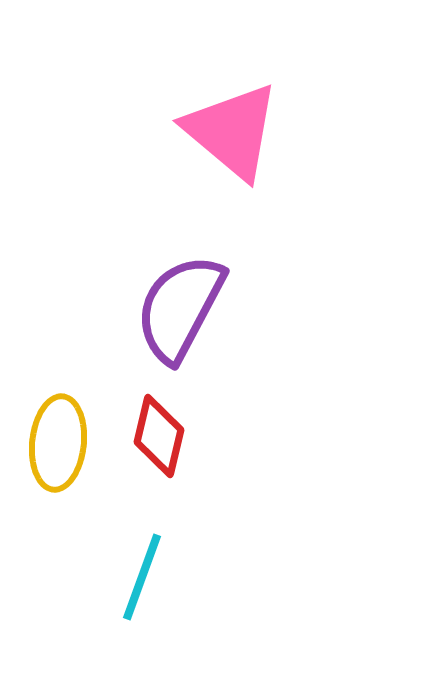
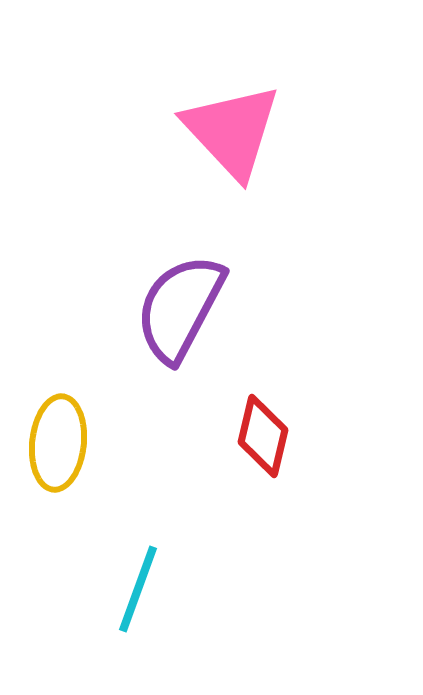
pink triangle: rotated 7 degrees clockwise
red diamond: moved 104 px right
cyan line: moved 4 px left, 12 px down
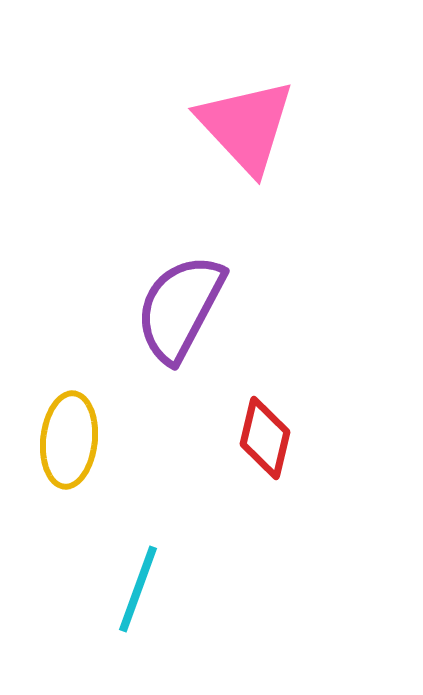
pink triangle: moved 14 px right, 5 px up
red diamond: moved 2 px right, 2 px down
yellow ellipse: moved 11 px right, 3 px up
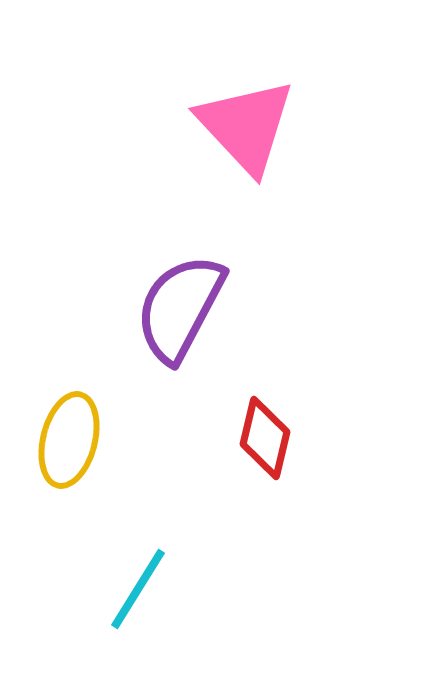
yellow ellipse: rotated 8 degrees clockwise
cyan line: rotated 12 degrees clockwise
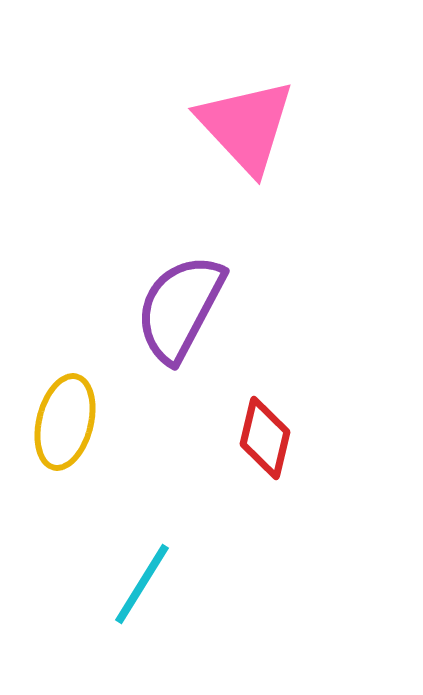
yellow ellipse: moved 4 px left, 18 px up
cyan line: moved 4 px right, 5 px up
